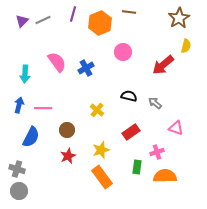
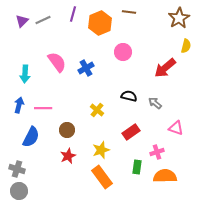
red arrow: moved 2 px right, 3 px down
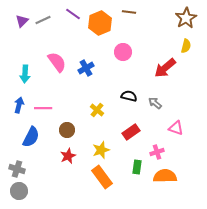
purple line: rotated 70 degrees counterclockwise
brown star: moved 7 px right
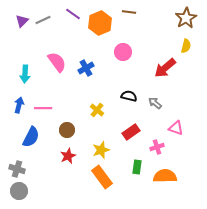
pink cross: moved 5 px up
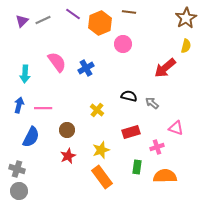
pink circle: moved 8 px up
gray arrow: moved 3 px left
red rectangle: rotated 18 degrees clockwise
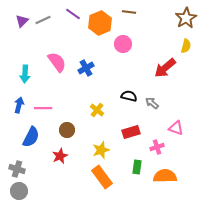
red star: moved 8 px left
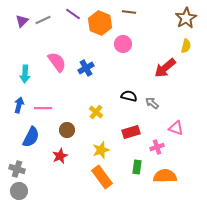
orange hexagon: rotated 15 degrees counterclockwise
yellow cross: moved 1 px left, 2 px down
